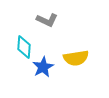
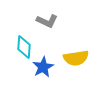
gray L-shape: moved 1 px down
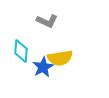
cyan diamond: moved 3 px left, 4 px down
yellow semicircle: moved 16 px left
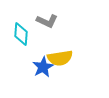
cyan diamond: moved 17 px up
